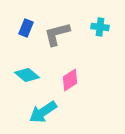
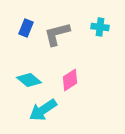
cyan diamond: moved 2 px right, 5 px down
cyan arrow: moved 2 px up
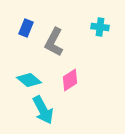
gray L-shape: moved 3 px left, 8 px down; rotated 48 degrees counterclockwise
cyan arrow: rotated 84 degrees counterclockwise
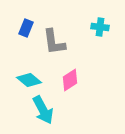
gray L-shape: rotated 36 degrees counterclockwise
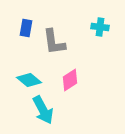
blue rectangle: rotated 12 degrees counterclockwise
